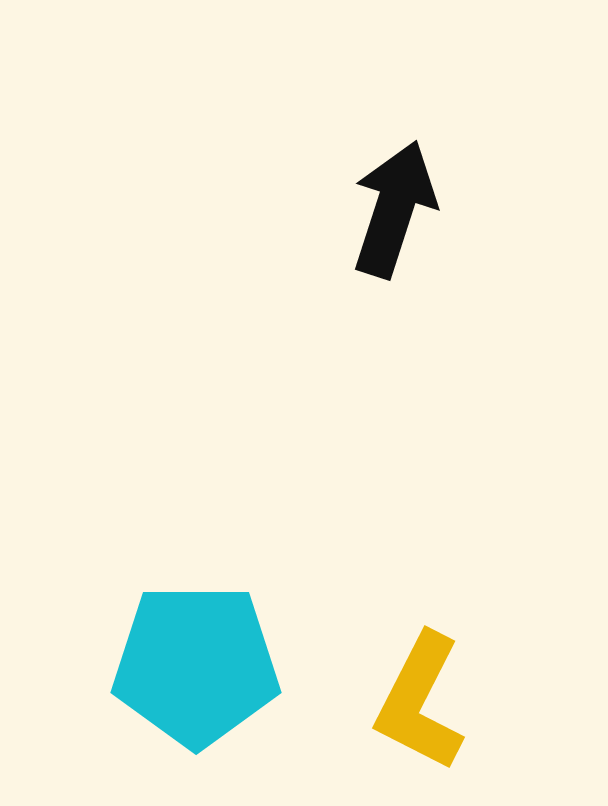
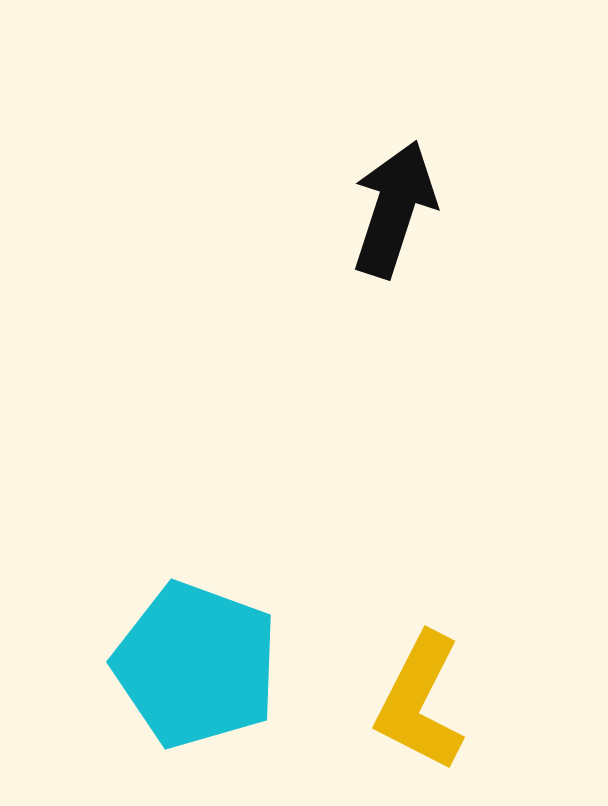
cyan pentagon: rotated 20 degrees clockwise
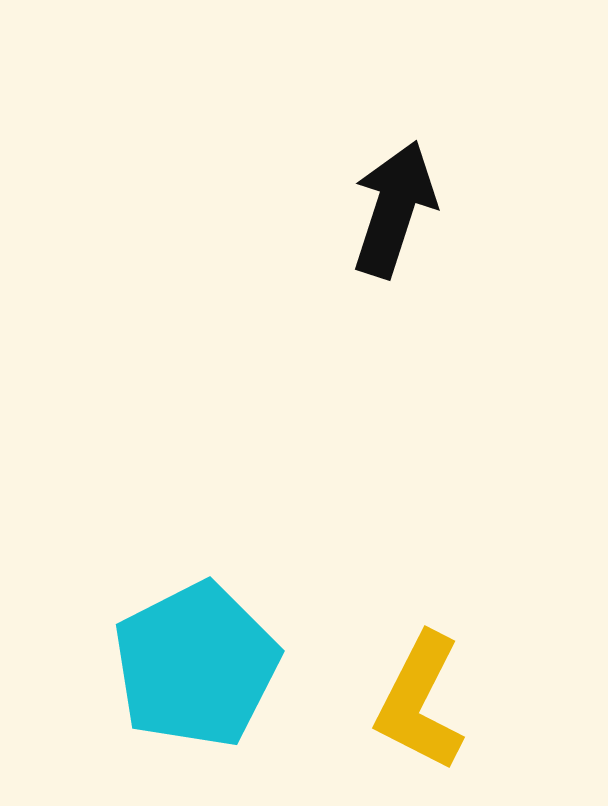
cyan pentagon: rotated 25 degrees clockwise
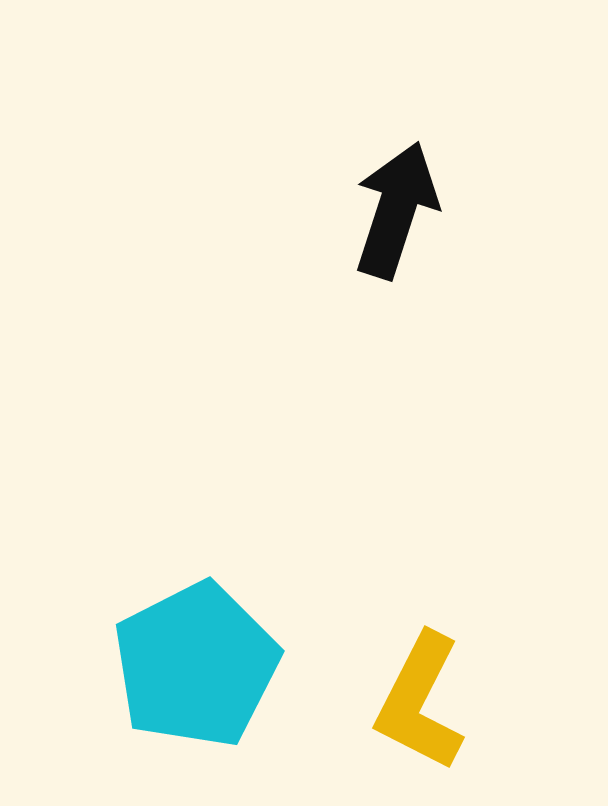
black arrow: moved 2 px right, 1 px down
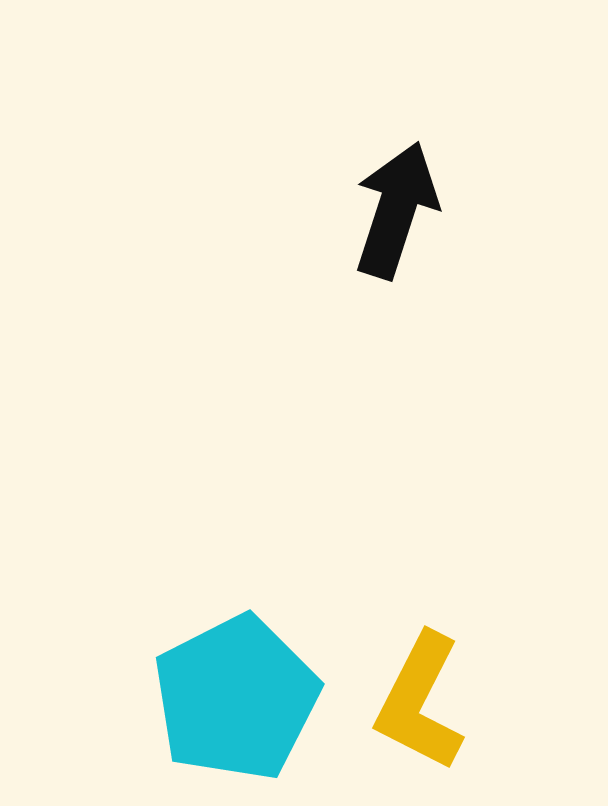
cyan pentagon: moved 40 px right, 33 px down
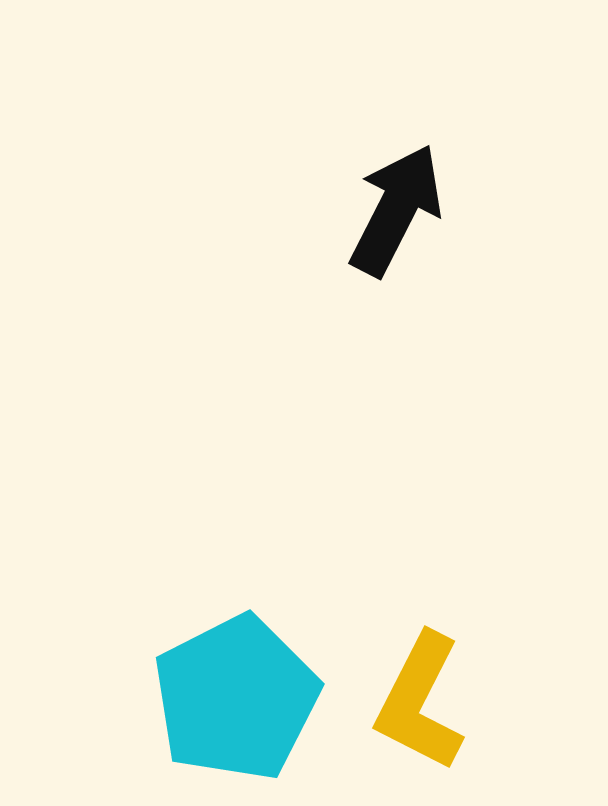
black arrow: rotated 9 degrees clockwise
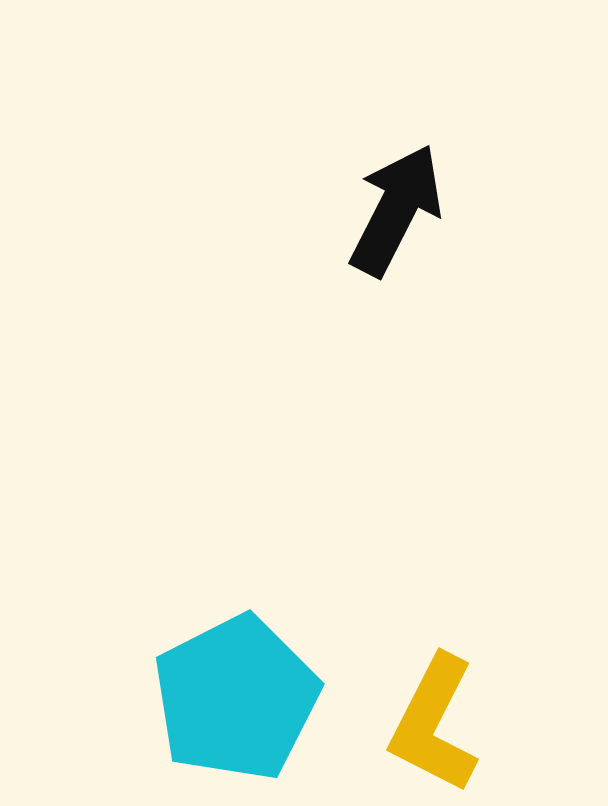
yellow L-shape: moved 14 px right, 22 px down
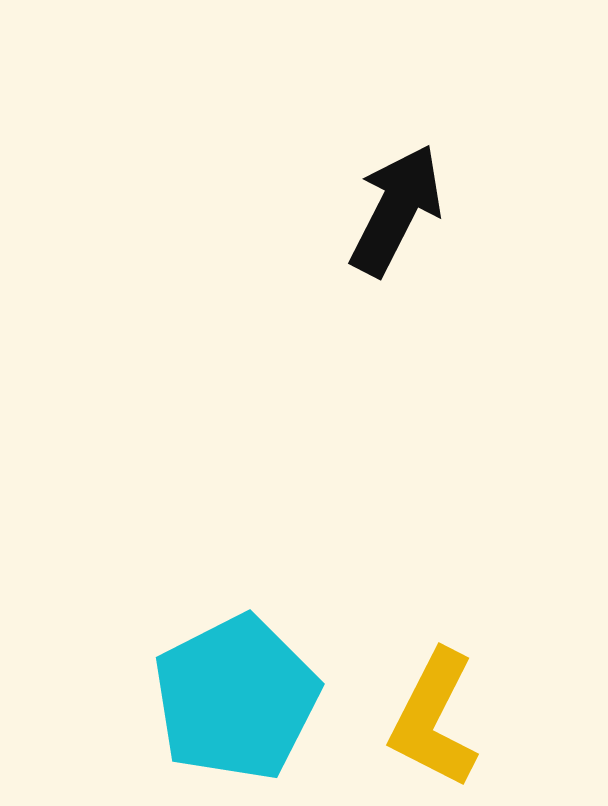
yellow L-shape: moved 5 px up
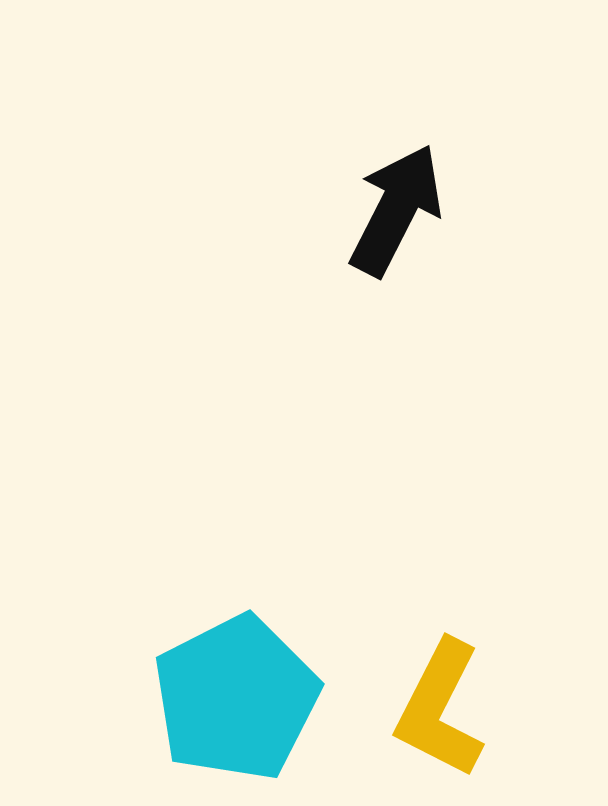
yellow L-shape: moved 6 px right, 10 px up
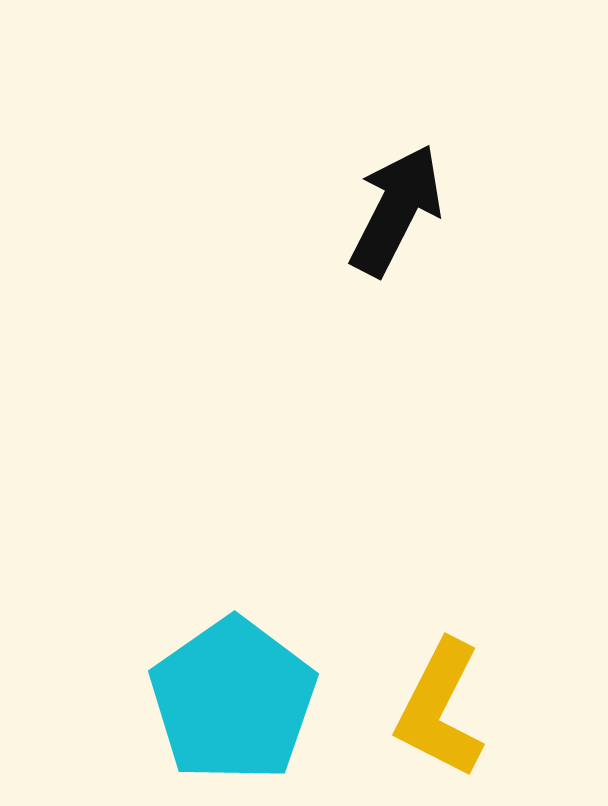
cyan pentagon: moved 3 px left, 2 px down; rotated 8 degrees counterclockwise
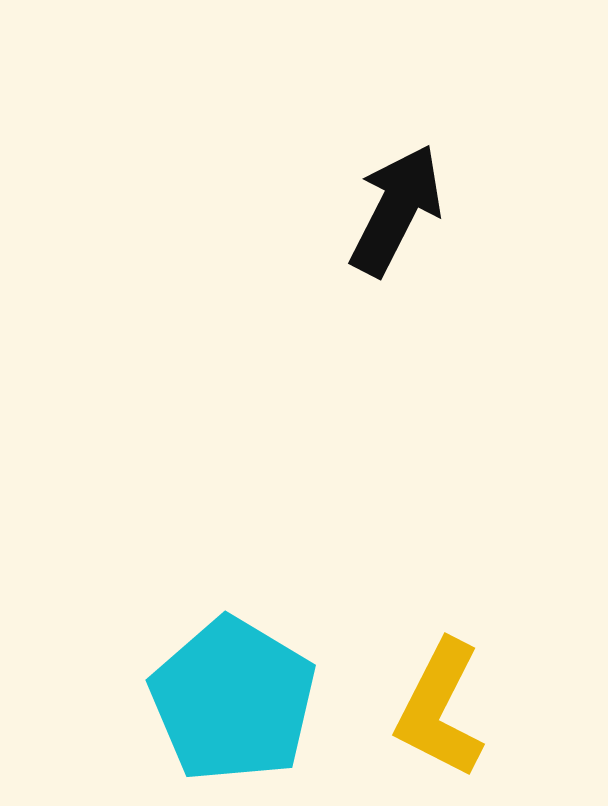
cyan pentagon: rotated 6 degrees counterclockwise
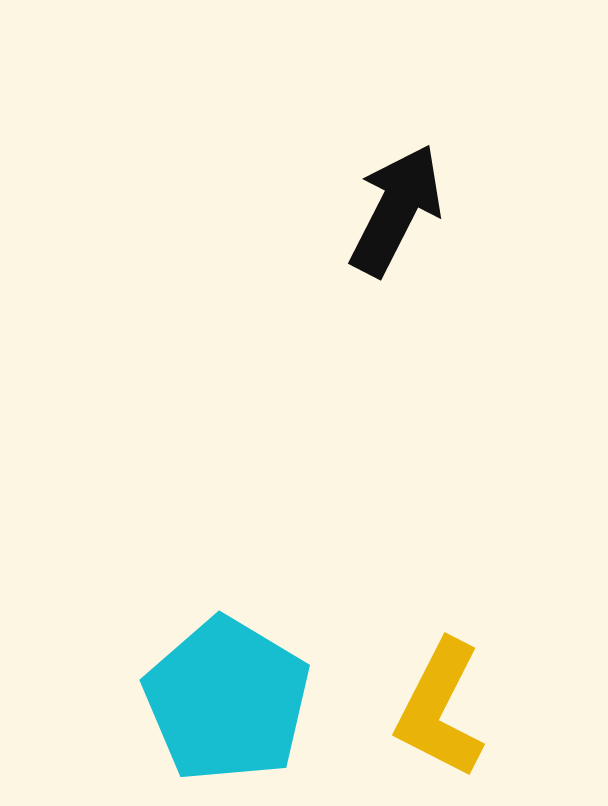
cyan pentagon: moved 6 px left
